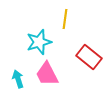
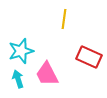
yellow line: moved 1 px left
cyan star: moved 18 px left, 9 px down
red rectangle: rotated 15 degrees counterclockwise
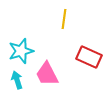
cyan arrow: moved 1 px left, 1 px down
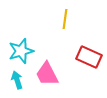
yellow line: moved 1 px right
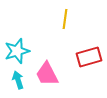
cyan star: moved 4 px left
red rectangle: rotated 40 degrees counterclockwise
cyan arrow: moved 1 px right
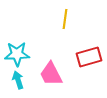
cyan star: moved 3 px down; rotated 15 degrees clockwise
pink trapezoid: moved 4 px right
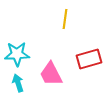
red rectangle: moved 2 px down
cyan arrow: moved 3 px down
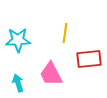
yellow line: moved 14 px down
cyan star: moved 1 px right, 14 px up
red rectangle: rotated 10 degrees clockwise
